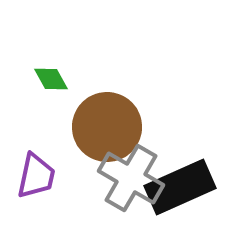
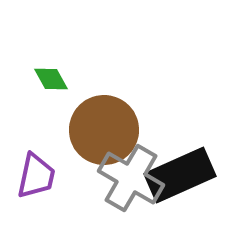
brown circle: moved 3 px left, 3 px down
black rectangle: moved 12 px up
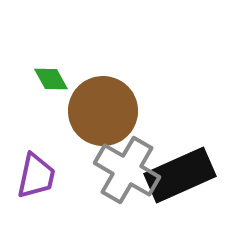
brown circle: moved 1 px left, 19 px up
gray cross: moved 4 px left, 8 px up
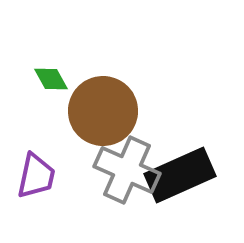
gray cross: rotated 6 degrees counterclockwise
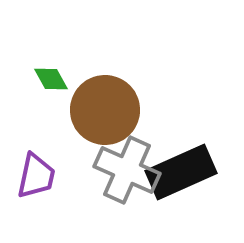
brown circle: moved 2 px right, 1 px up
black rectangle: moved 1 px right, 3 px up
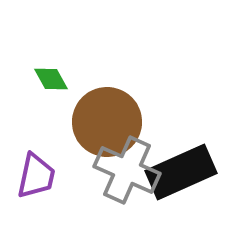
brown circle: moved 2 px right, 12 px down
